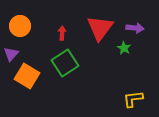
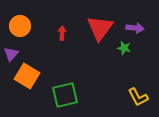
green star: rotated 16 degrees counterclockwise
green square: moved 32 px down; rotated 20 degrees clockwise
yellow L-shape: moved 5 px right, 2 px up; rotated 110 degrees counterclockwise
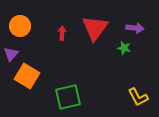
red triangle: moved 5 px left
green square: moved 3 px right, 2 px down
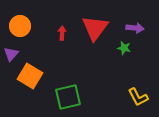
orange square: moved 3 px right
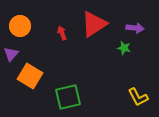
red triangle: moved 1 px left, 4 px up; rotated 20 degrees clockwise
red arrow: rotated 24 degrees counterclockwise
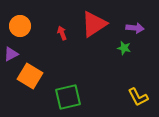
purple triangle: rotated 21 degrees clockwise
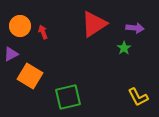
red arrow: moved 19 px left, 1 px up
green star: rotated 24 degrees clockwise
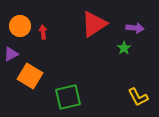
red arrow: rotated 16 degrees clockwise
